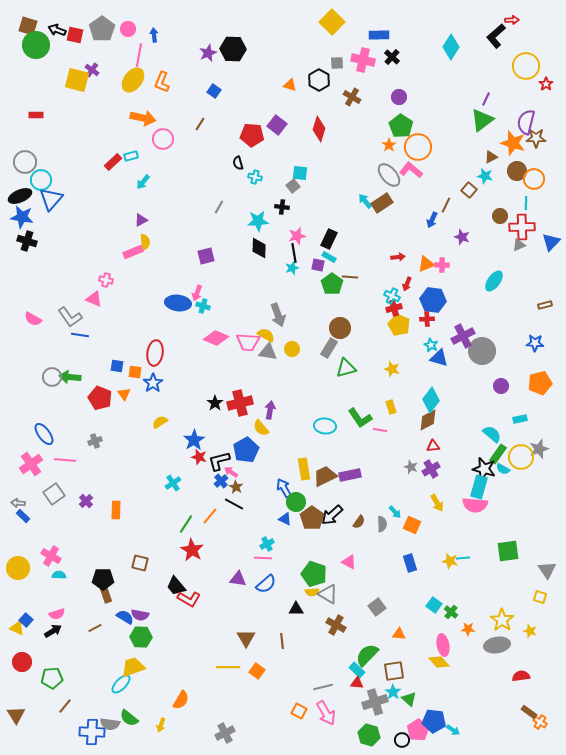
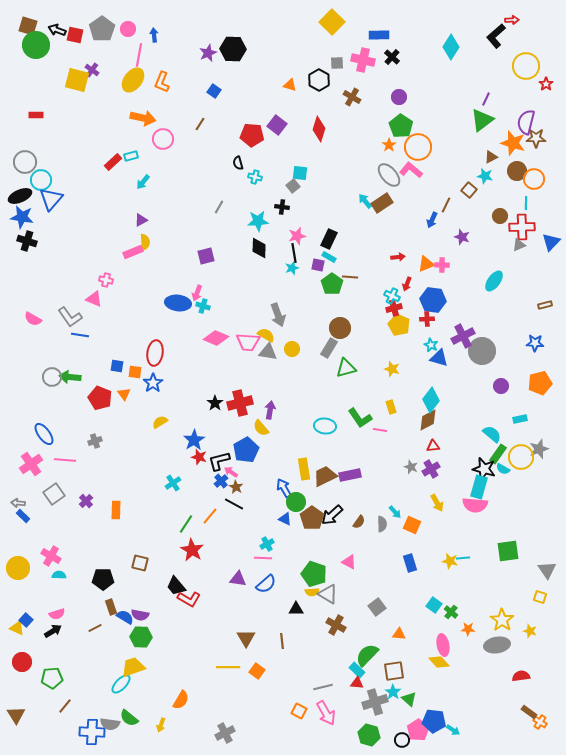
brown rectangle at (106, 595): moved 5 px right, 12 px down
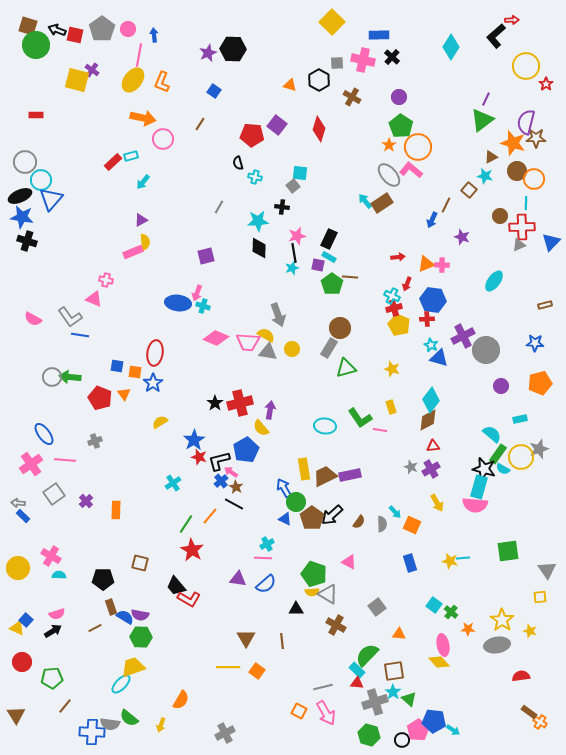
gray circle at (482, 351): moved 4 px right, 1 px up
yellow square at (540, 597): rotated 24 degrees counterclockwise
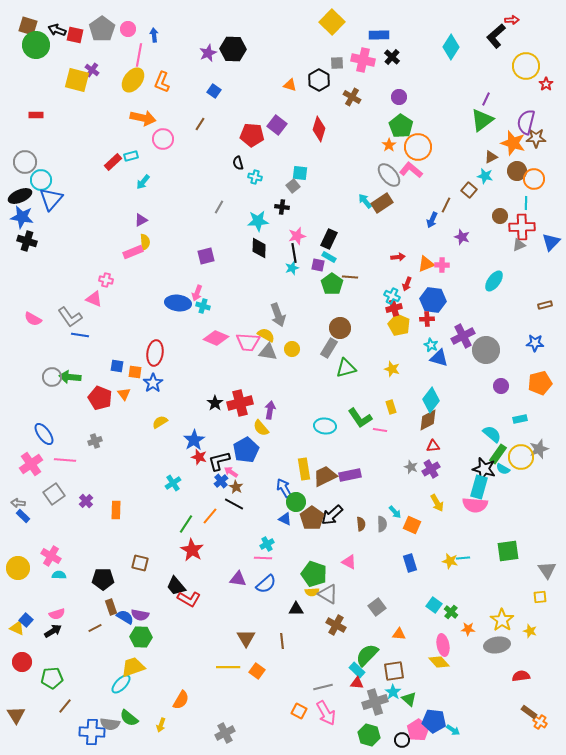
brown semicircle at (359, 522): moved 2 px right, 2 px down; rotated 40 degrees counterclockwise
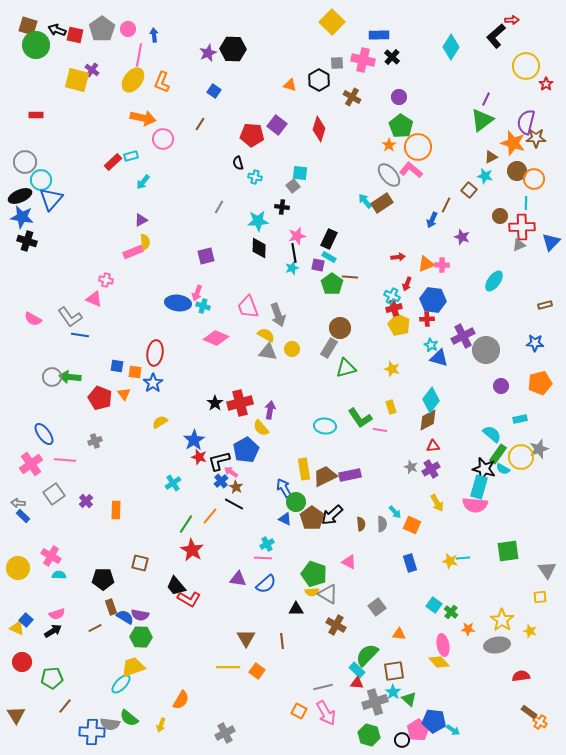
pink trapezoid at (248, 342): moved 35 px up; rotated 65 degrees clockwise
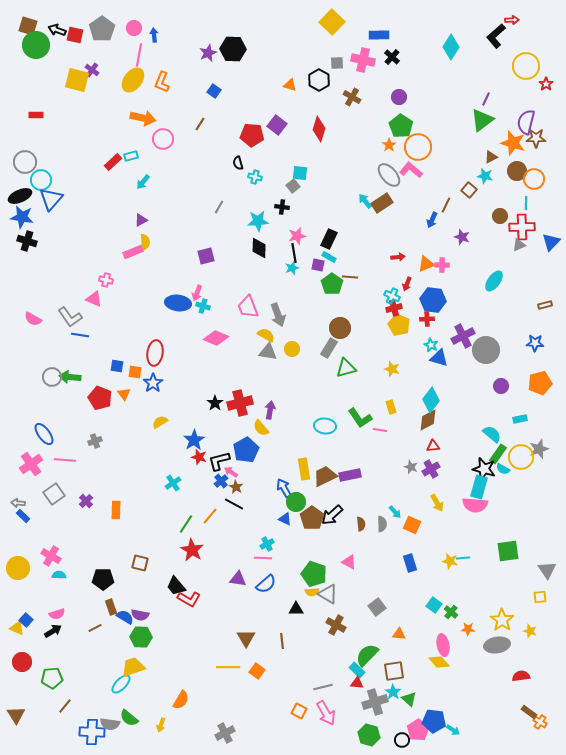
pink circle at (128, 29): moved 6 px right, 1 px up
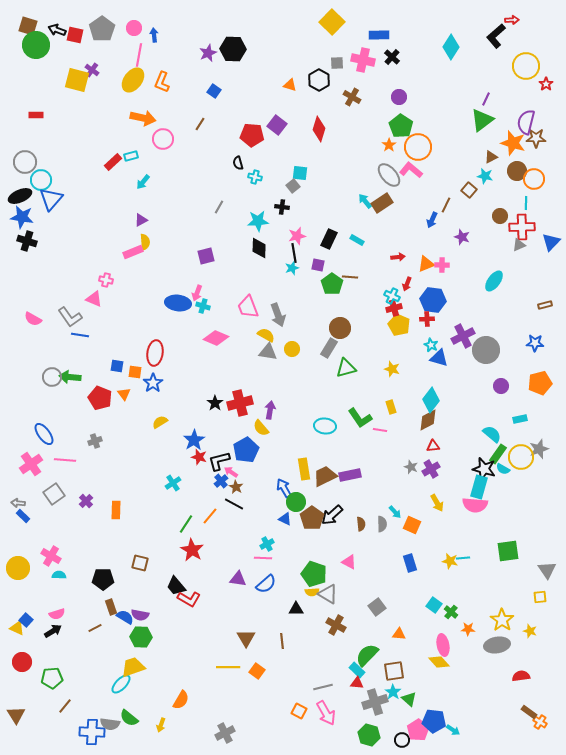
cyan rectangle at (329, 257): moved 28 px right, 17 px up
